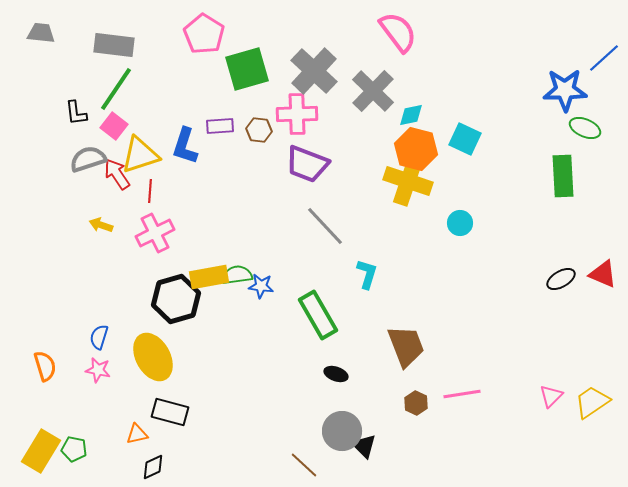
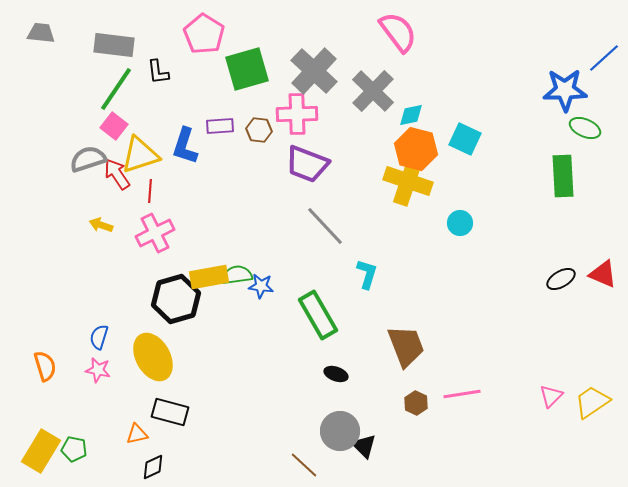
black L-shape at (76, 113): moved 82 px right, 41 px up
gray circle at (342, 431): moved 2 px left
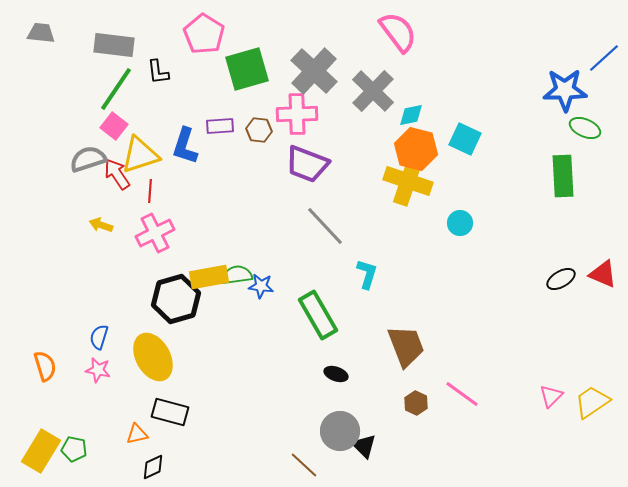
pink line at (462, 394): rotated 45 degrees clockwise
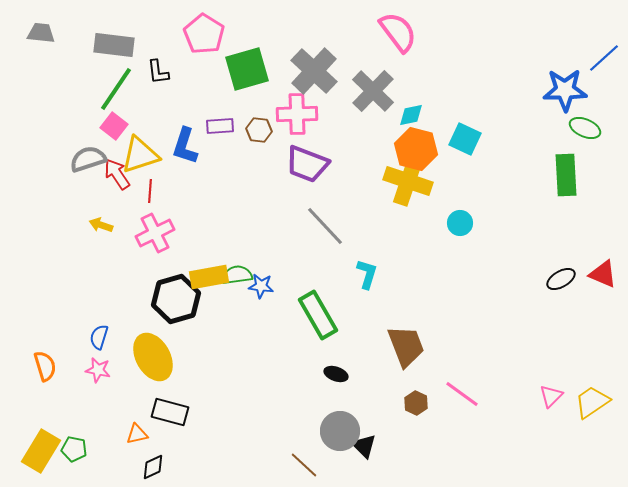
green rectangle at (563, 176): moved 3 px right, 1 px up
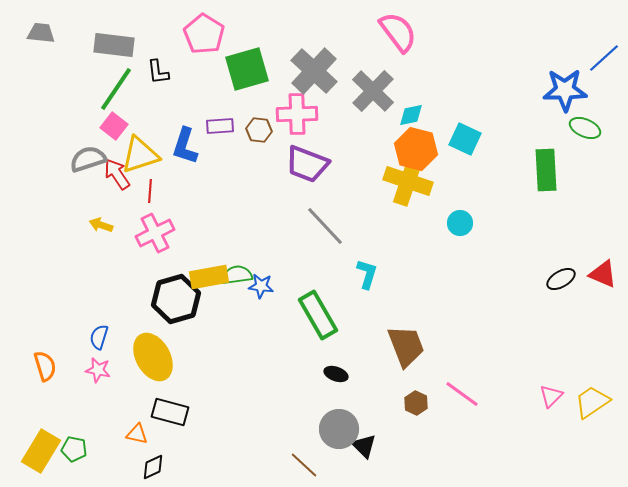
green rectangle at (566, 175): moved 20 px left, 5 px up
gray circle at (340, 431): moved 1 px left, 2 px up
orange triangle at (137, 434): rotated 25 degrees clockwise
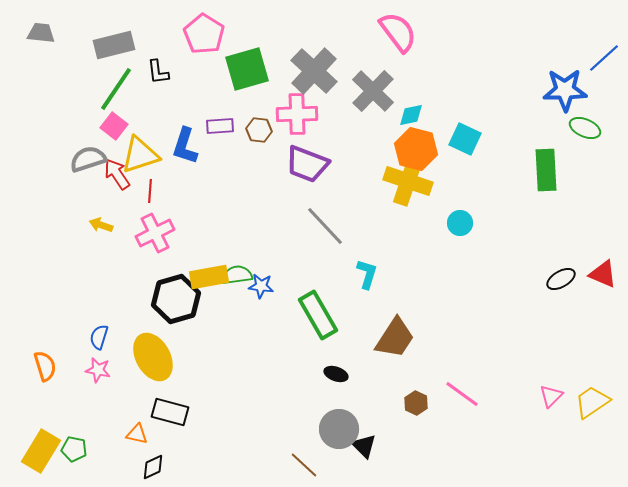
gray rectangle at (114, 45): rotated 21 degrees counterclockwise
brown trapezoid at (406, 346): moved 11 px left, 8 px up; rotated 54 degrees clockwise
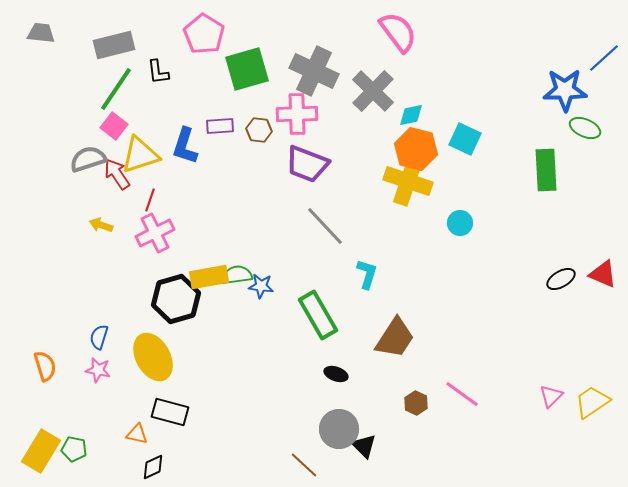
gray cross at (314, 71): rotated 18 degrees counterclockwise
red line at (150, 191): moved 9 px down; rotated 15 degrees clockwise
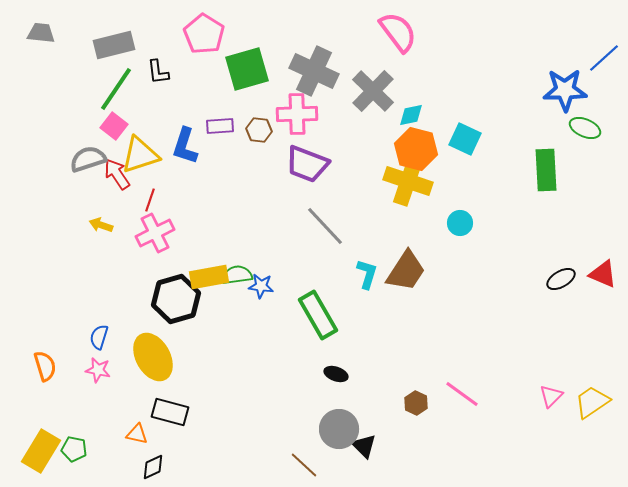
brown trapezoid at (395, 338): moved 11 px right, 67 px up
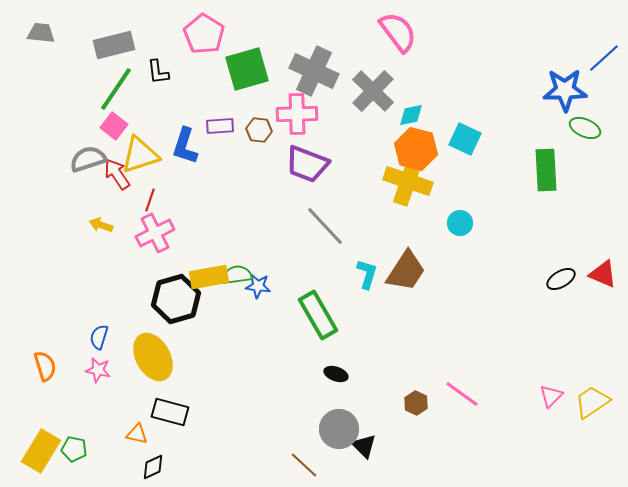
blue star at (261, 286): moved 3 px left
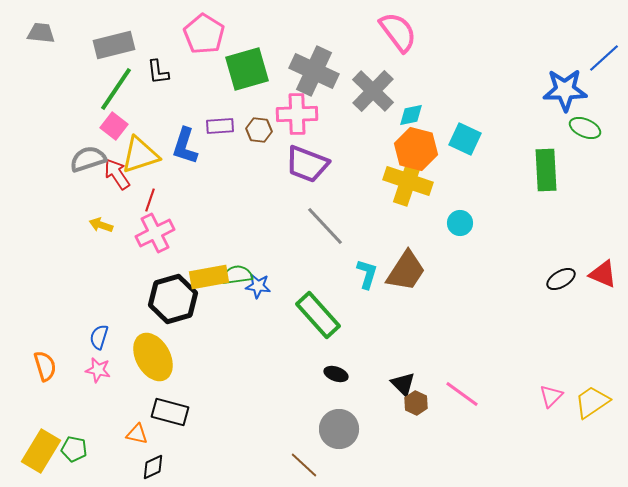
black hexagon at (176, 299): moved 3 px left
green rectangle at (318, 315): rotated 12 degrees counterclockwise
black triangle at (364, 446): moved 39 px right, 62 px up
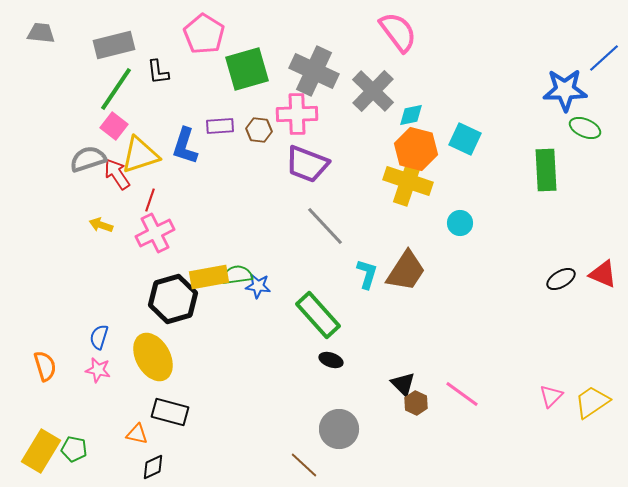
black ellipse at (336, 374): moved 5 px left, 14 px up
